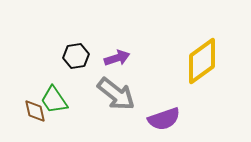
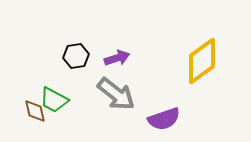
green trapezoid: rotated 28 degrees counterclockwise
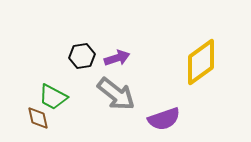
black hexagon: moved 6 px right
yellow diamond: moved 1 px left, 1 px down
green trapezoid: moved 1 px left, 3 px up
brown diamond: moved 3 px right, 7 px down
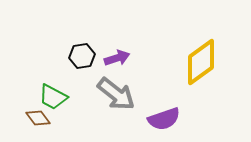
brown diamond: rotated 25 degrees counterclockwise
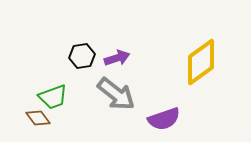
green trapezoid: rotated 48 degrees counterclockwise
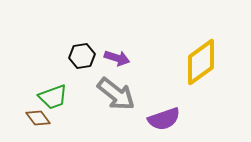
purple arrow: rotated 35 degrees clockwise
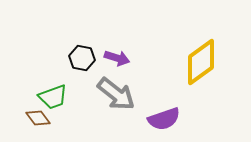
black hexagon: moved 2 px down; rotated 20 degrees clockwise
